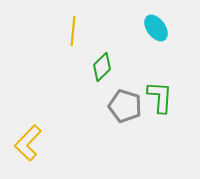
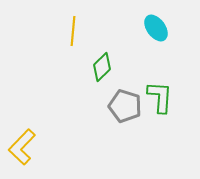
yellow L-shape: moved 6 px left, 4 px down
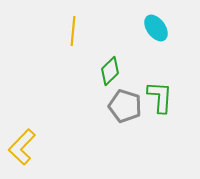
green diamond: moved 8 px right, 4 px down
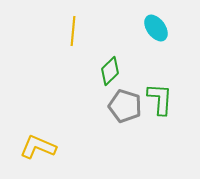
green L-shape: moved 2 px down
yellow L-shape: moved 16 px right; rotated 69 degrees clockwise
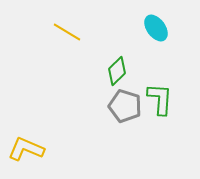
yellow line: moved 6 px left, 1 px down; rotated 64 degrees counterclockwise
green diamond: moved 7 px right
yellow L-shape: moved 12 px left, 2 px down
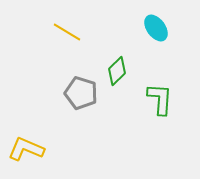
gray pentagon: moved 44 px left, 13 px up
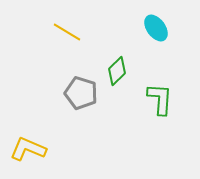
yellow L-shape: moved 2 px right
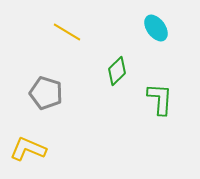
gray pentagon: moved 35 px left
